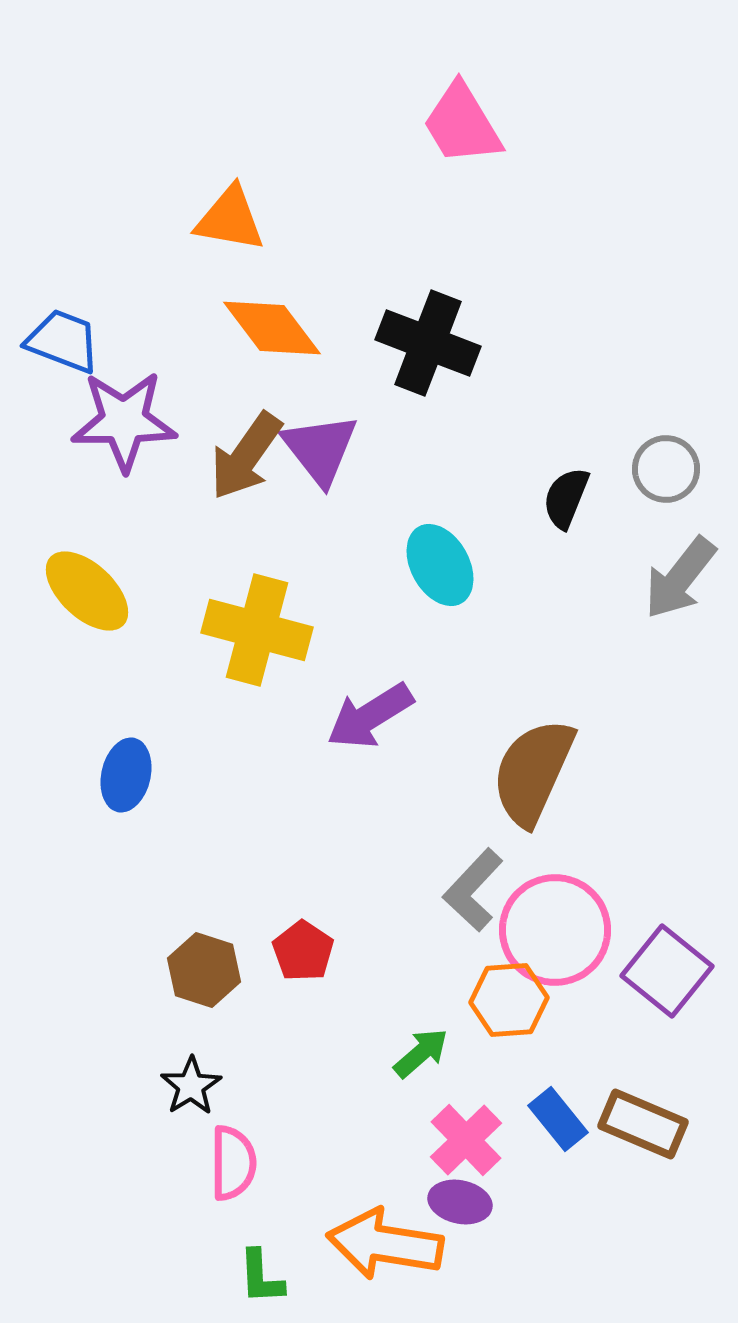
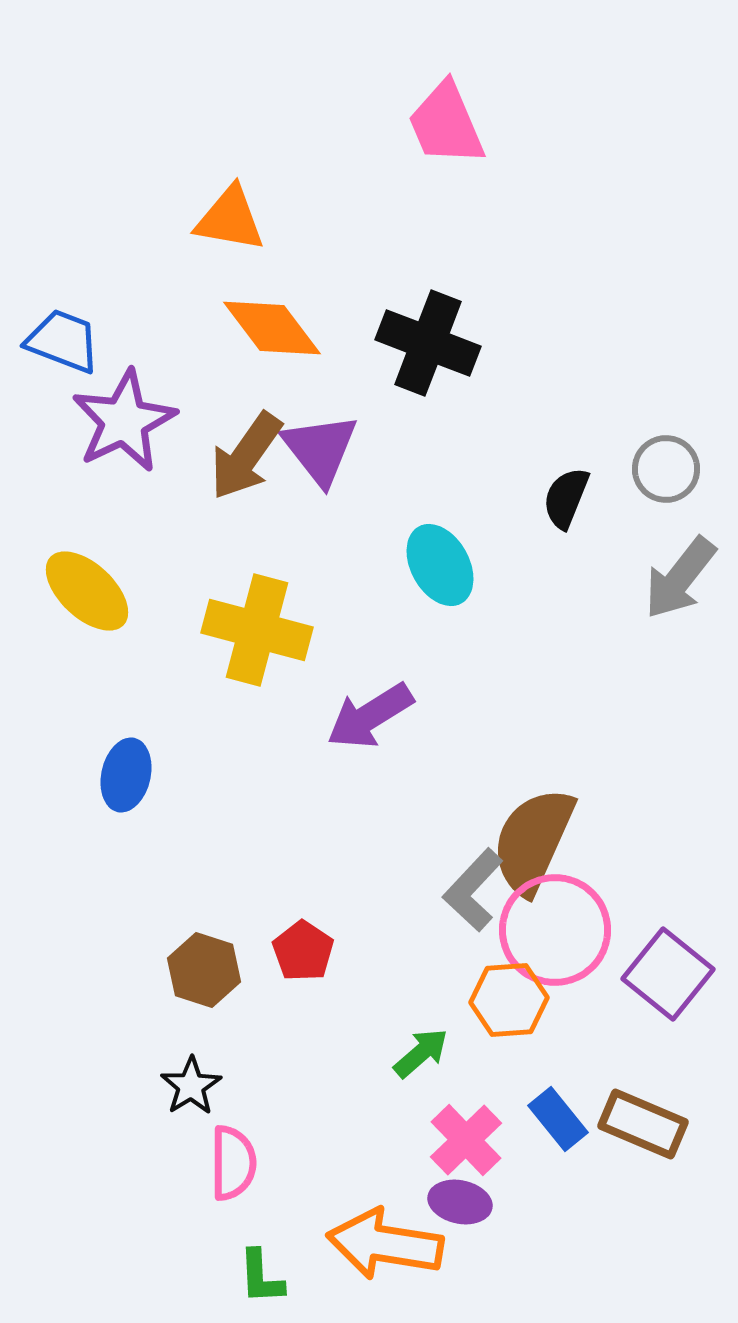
pink trapezoid: moved 16 px left; rotated 8 degrees clockwise
purple star: rotated 26 degrees counterclockwise
brown semicircle: moved 69 px down
purple square: moved 1 px right, 3 px down
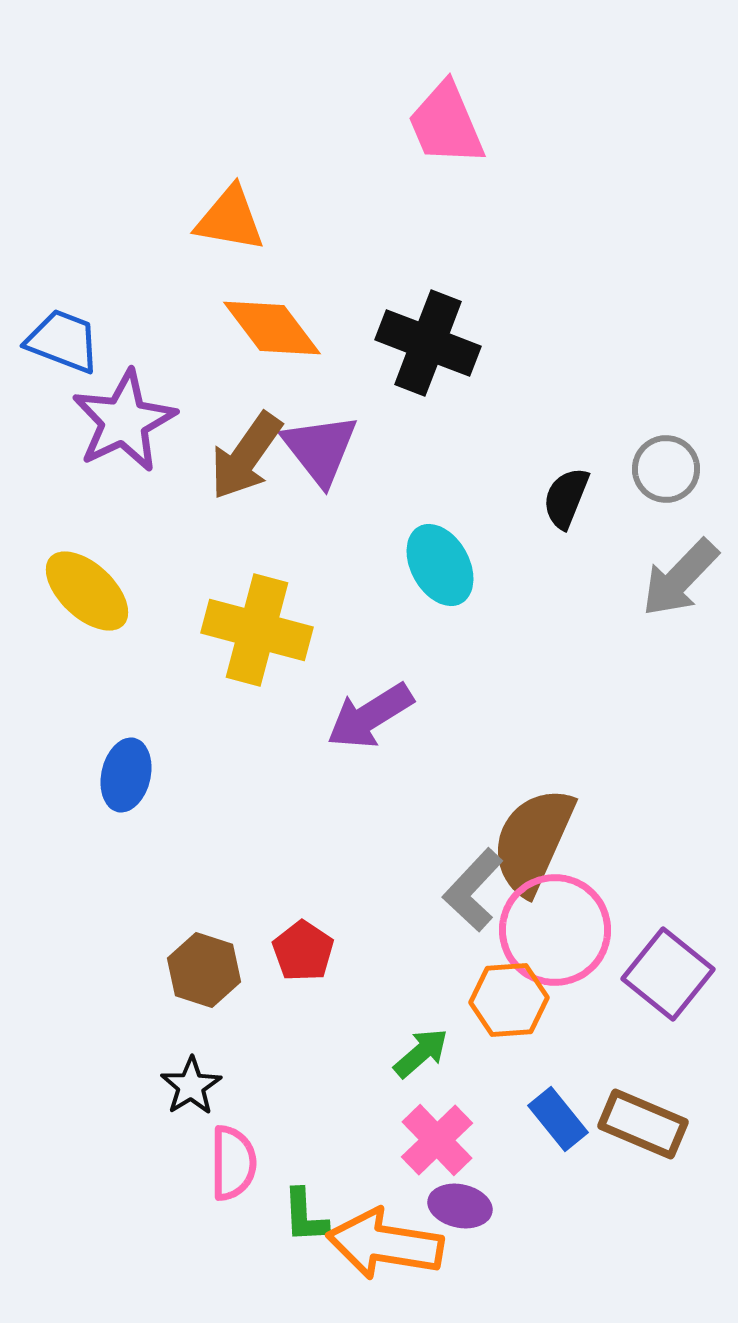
gray arrow: rotated 6 degrees clockwise
pink cross: moved 29 px left
purple ellipse: moved 4 px down
green L-shape: moved 44 px right, 61 px up
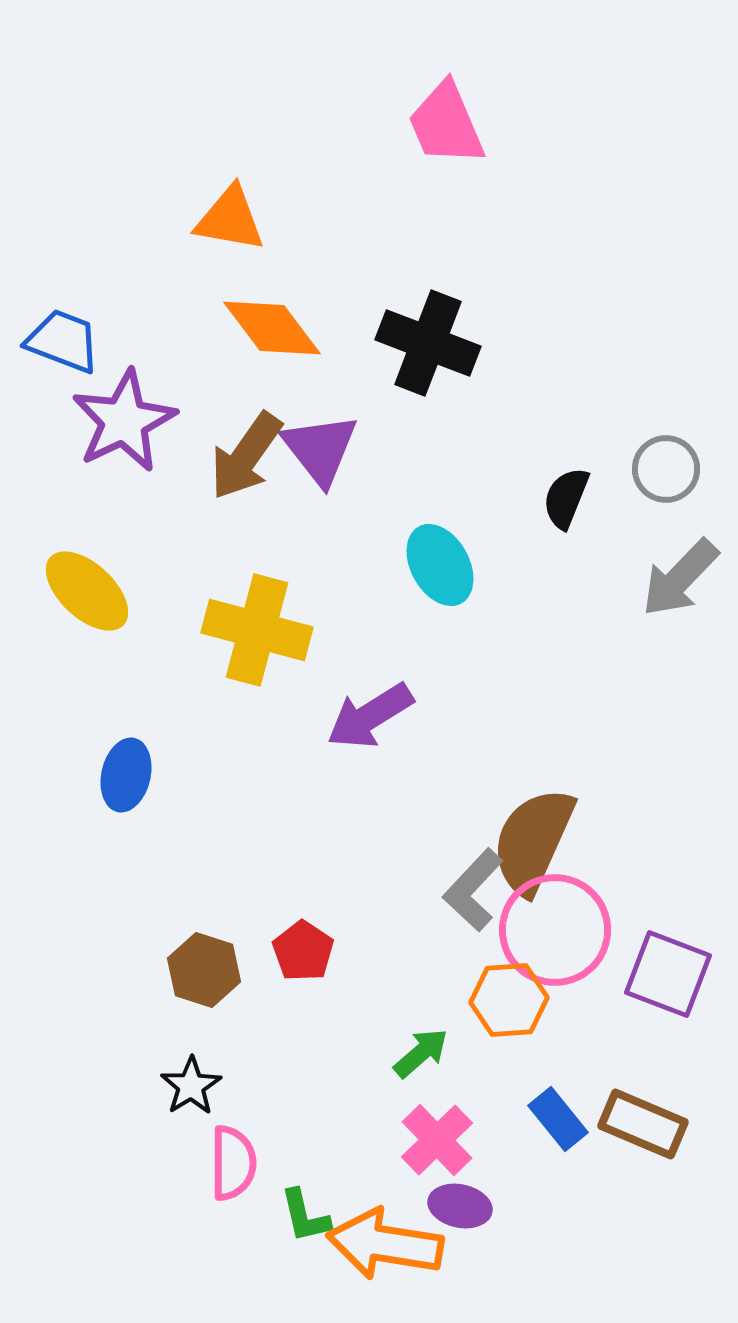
purple square: rotated 18 degrees counterclockwise
green L-shape: rotated 10 degrees counterclockwise
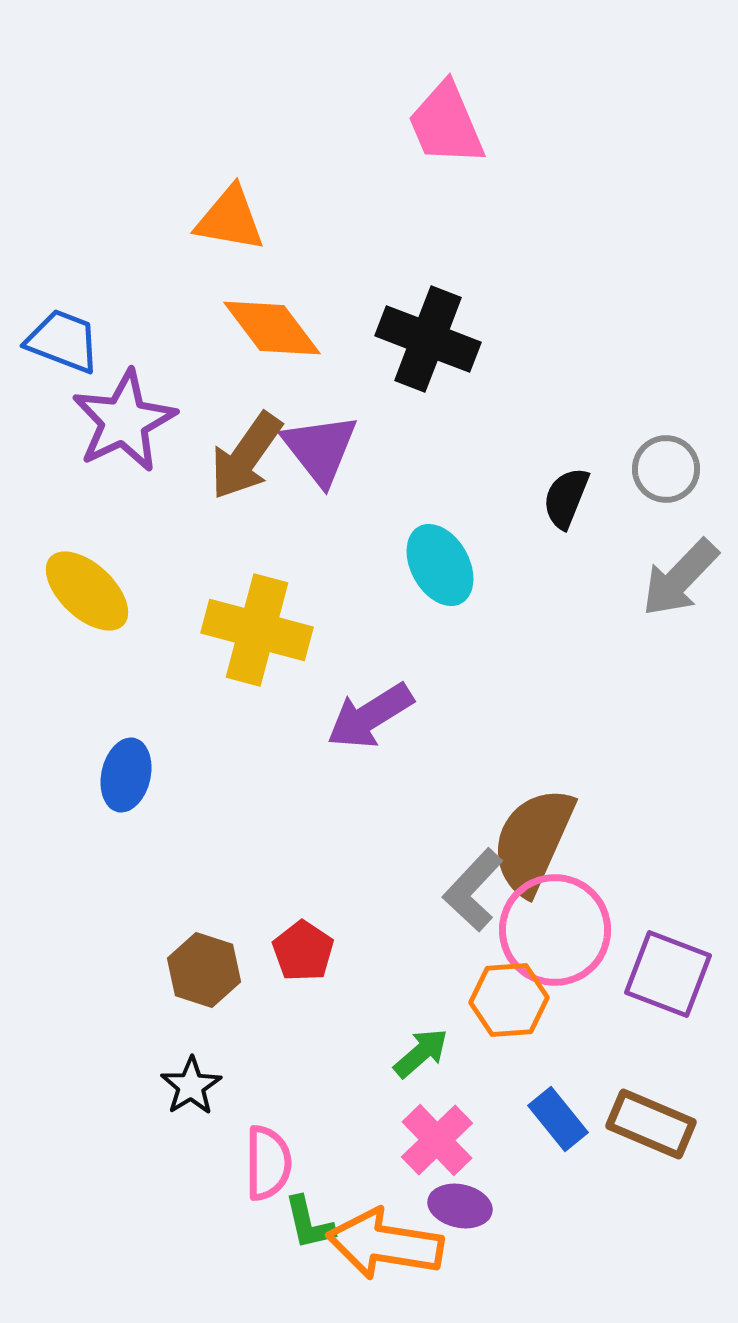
black cross: moved 4 px up
brown rectangle: moved 8 px right
pink semicircle: moved 35 px right
green L-shape: moved 4 px right, 7 px down
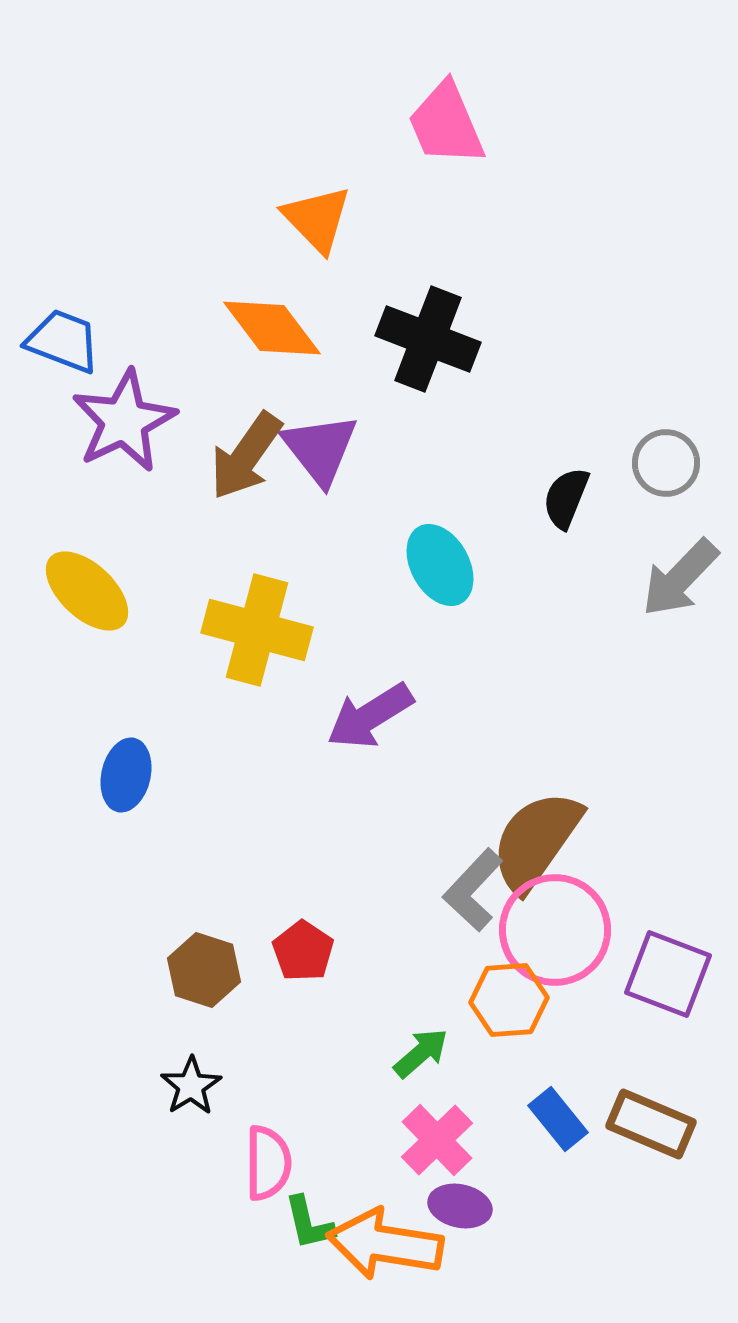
orange triangle: moved 87 px right; rotated 36 degrees clockwise
gray circle: moved 6 px up
brown semicircle: moved 3 px right; rotated 11 degrees clockwise
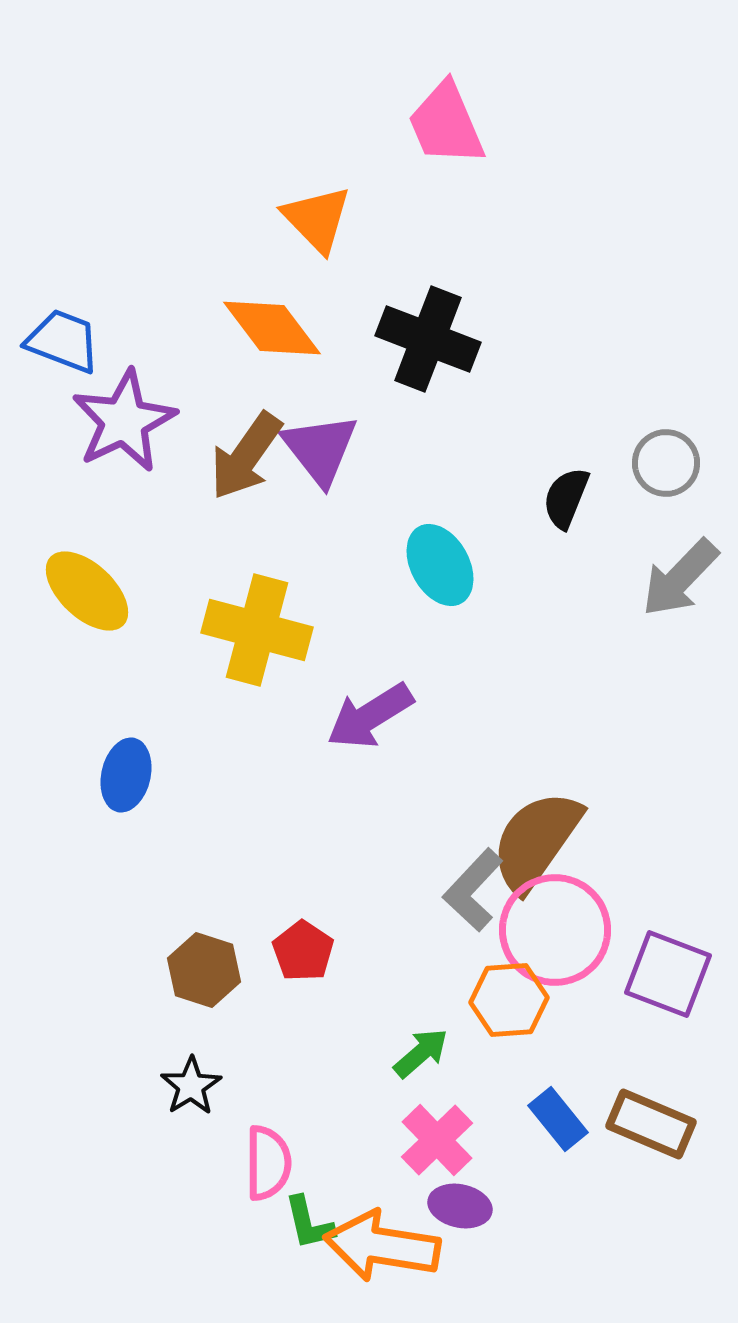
orange arrow: moved 3 px left, 2 px down
